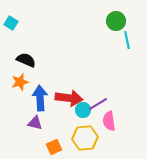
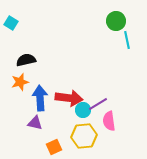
black semicircle: rotated 36 degrees counterclockwise
yellow hexagon: moved 1 px left, 2 px up
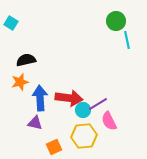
pink semicircle: rotated 18 degrees counterclockwise
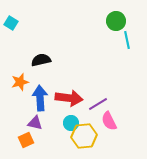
black semicircle: moved 15 px right
cyan circle: moved 12 px left, 13 px down
orange square: moved 28 px left, 7 px up
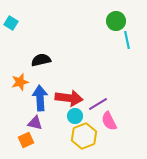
cyan circle: moved 4 px right, 7 px up
yellow hexagon: rotated 15 degrees counterclockwise
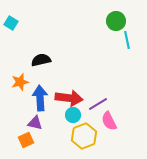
cyan circle: moved 2 px left, 1 px up
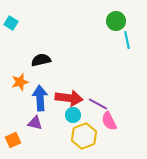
purple line: rotated 60 degrees clockwise
orange square: moved 13 px left
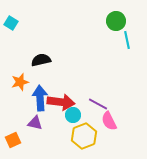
red arrow: moved 8 px left, 4 px down
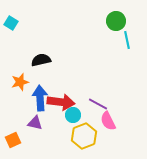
pink semicircle: moved 1 px left
